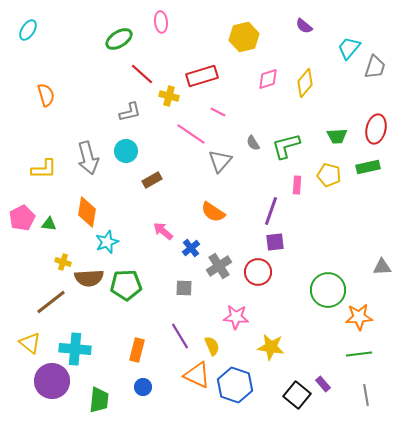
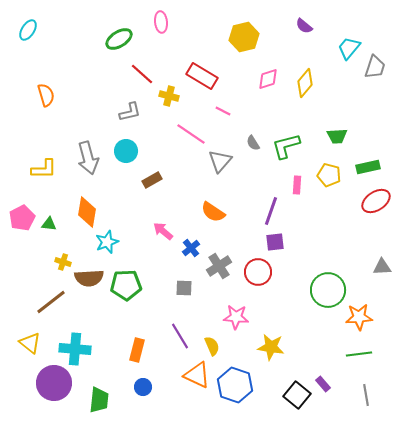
red rectangle at (202, 76): rotated 48 degrees clockwise
pink line at (218, 112): moved 5 px right, 1 px up
red ellipse at (376, 129): moved 72 px down; rotated 44 degrees clockwise
purple circle at (52, 381): moved 2 px right, 2 px down
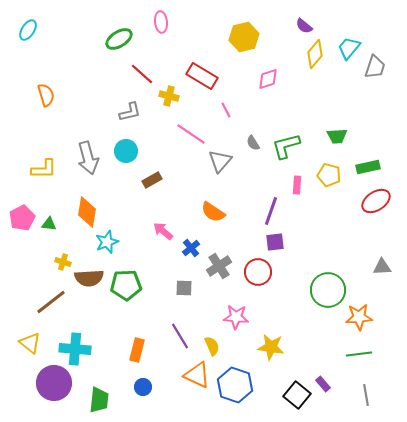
yellow diamond at (305, 83): moved 10 px right, 29 px up
pink line at (223, 111): moved 3 px right, 1 px up; rotated 35 degrees clockwise
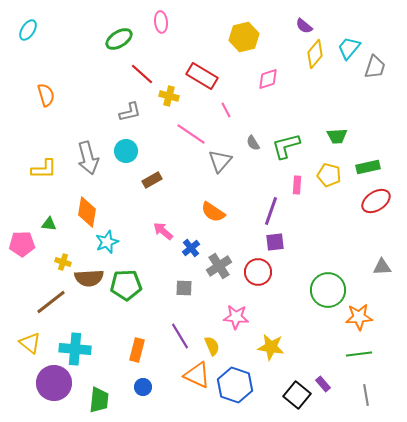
pink pentagon at (22, 218): moved 26 px down; rotated 25 degrees clockwise
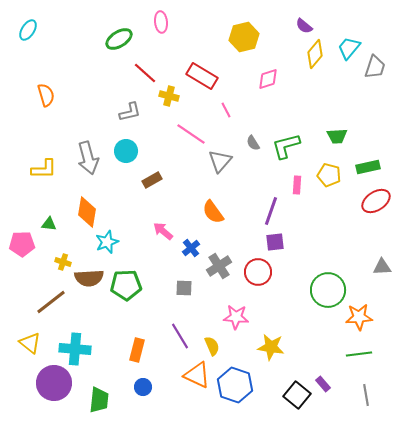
red line at (142, 74): moved 3 px right, 1 px up
orange semicircle at (213, 212): rotated 20 degrees clockwise
